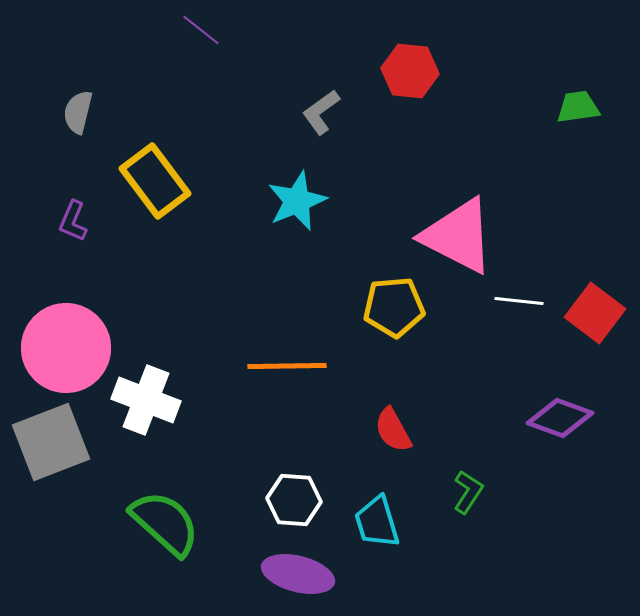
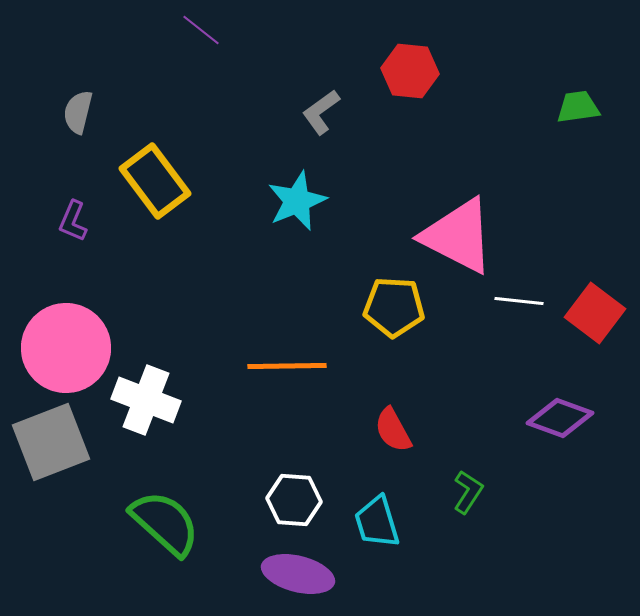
yellow pentagon: rotated 8 degrees clockwise
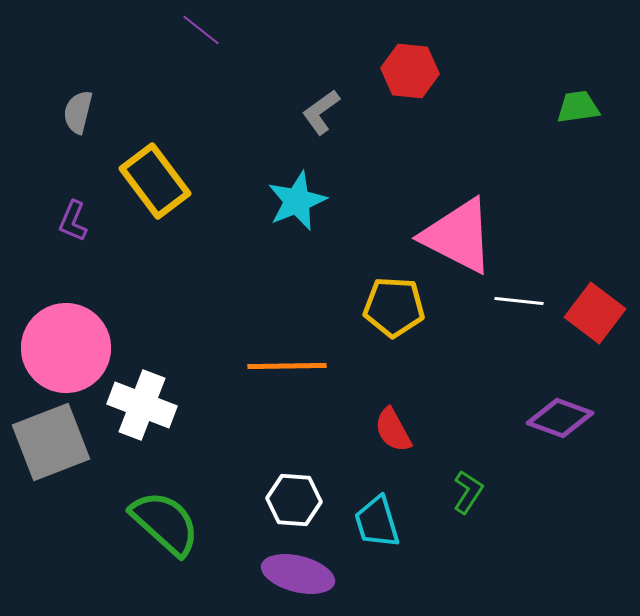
white cross: moved 4 px left, 5 px down
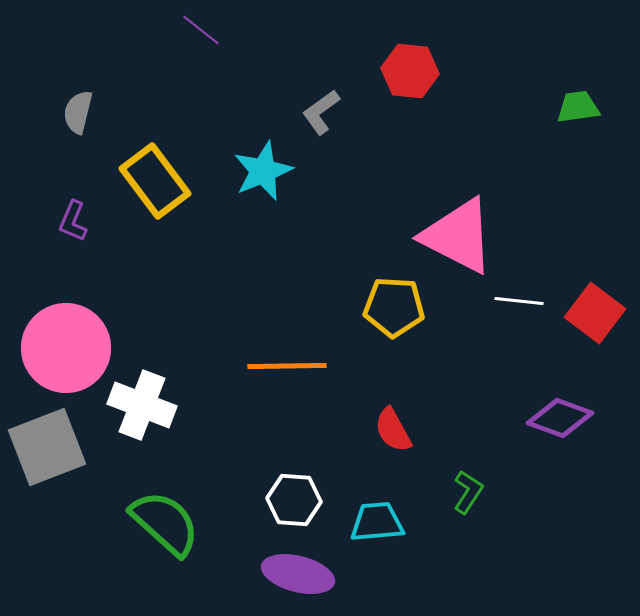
cyan star: moved 34 px left, 30 px up
gray square: moved 4 px left, 5 px down
cyan trapezoid: rotated 102 degrees clockwise
